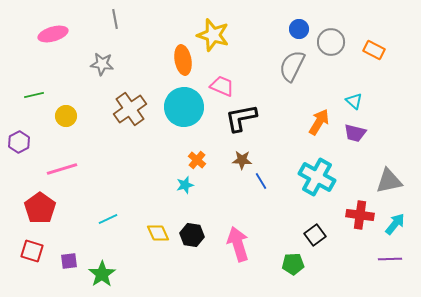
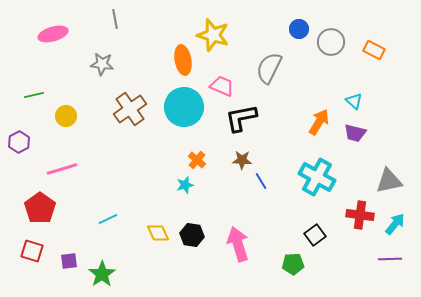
gray semicircle: moved 23 px left, 2 px down
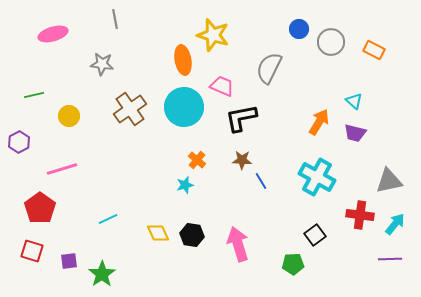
yellow circle: moved 3 px right
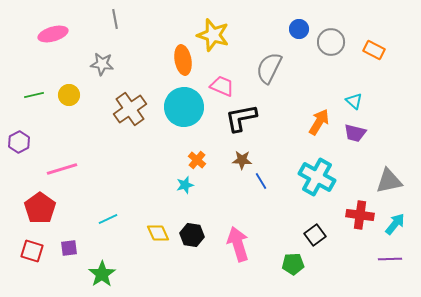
yellow circle: moved 21 px up
purple square: moved 13 px up
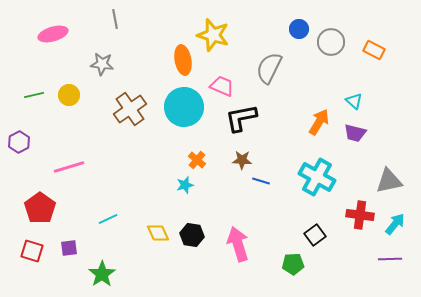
pink line: moved 7 px right, 2 px up
blue line: rotated 42 degrees counterclockwise
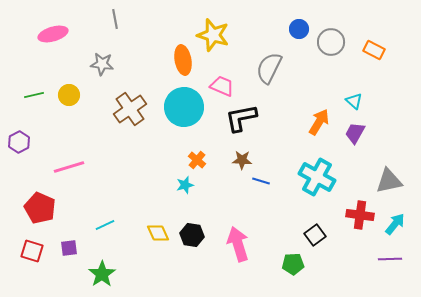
purple trapezoid: rotated 105 degrees clockwise
red pentagon: rotated 12 degrees counterclockwise
cyan line: moved 3 px left, 6 px down
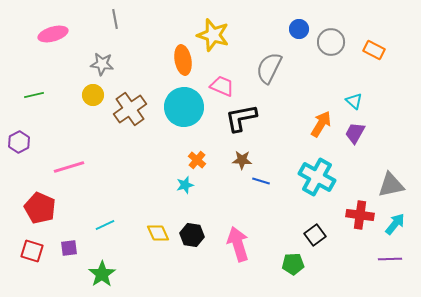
yellow circle: moved 24 px right
orange arrow: moved 2 px right, 2 px down
gray triangle: moved 2 px right, 4 px down
